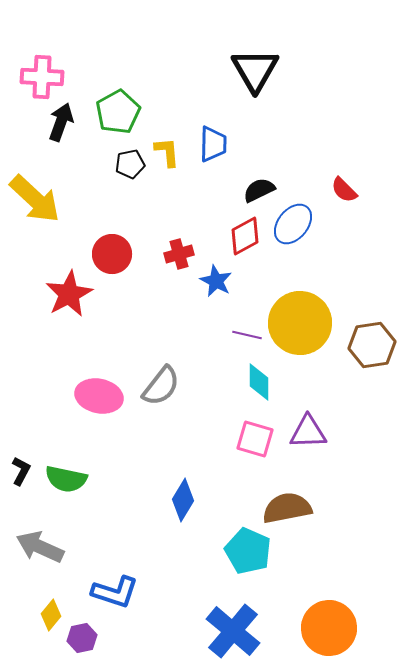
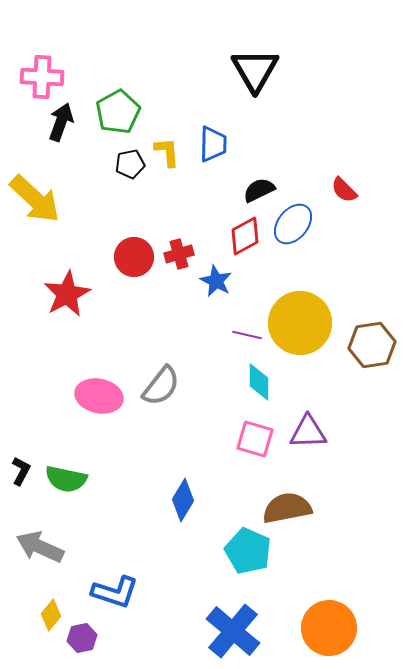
red circle: moved 22 px right, 3 px down
red star: moved 2 px left
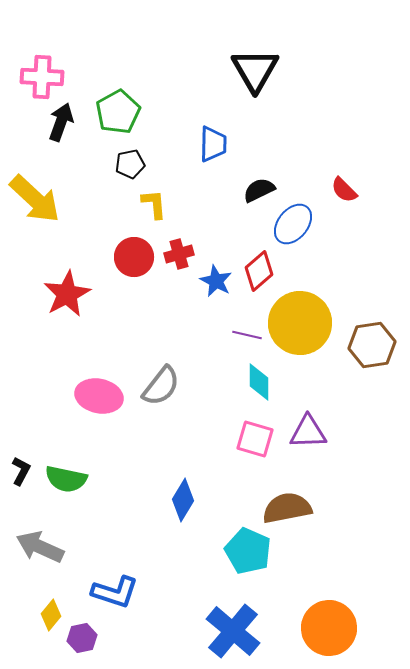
yellow L-shape: moved 13 px left, 52 px down
red diamond: moved 14 px right, 35 px down; rotated 12 degrees counterclockwise
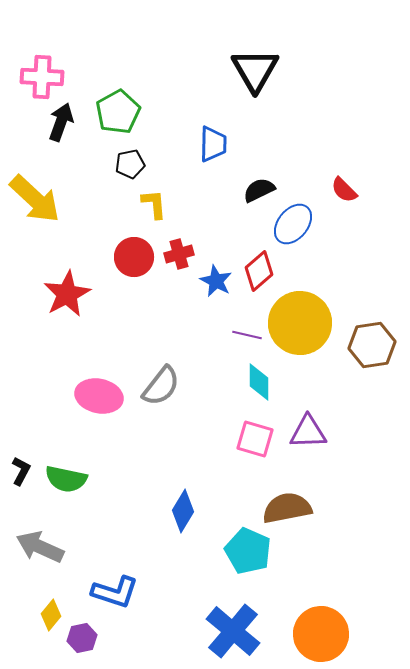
blue diamond: moved 11 px down
orange circle: moved 8 px left, 6 px down
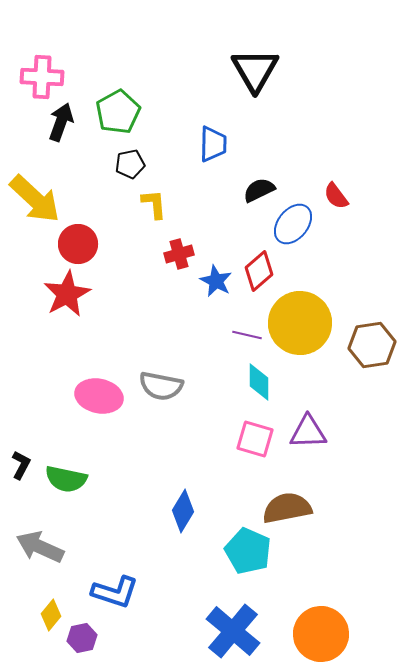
red semicircle: moved 8 px left, 6 px down; rotated 8 degrees clockwise
red circle: moved 56 px left, 13 px up
gray semicircle: rotated 63 degrees clockwise
black L-shape: moved 6 px up
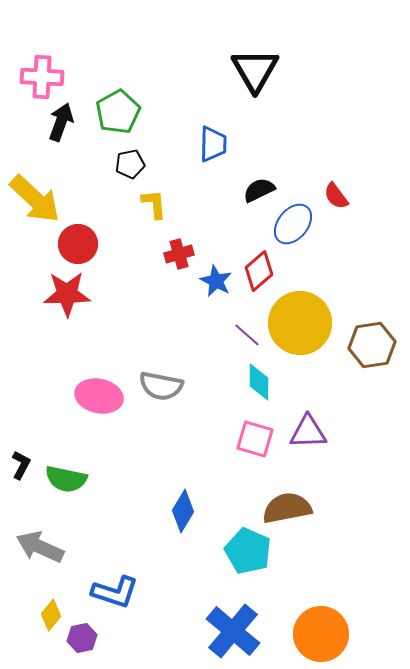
red star: rotated 27 degrees clockwise
purple line: rotated 28 degrees clockwise
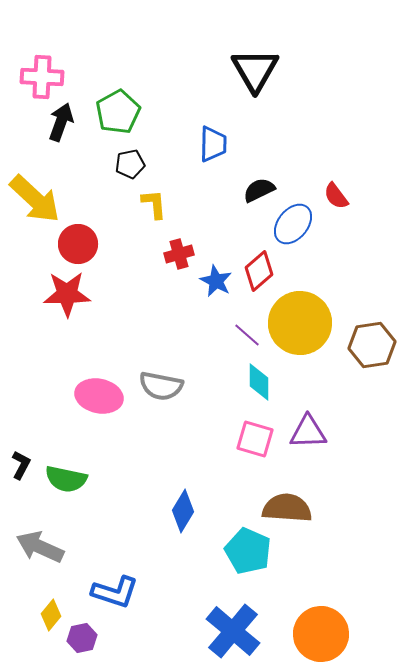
brown semicircle: rotated 15 degrees clockwise
